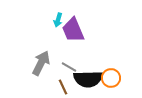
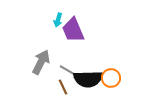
gray arrow: moved 1 px up
gray line: moved 2 px left, 3 px down
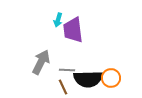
purple trapezoid: rotated 16 degrees clockwise
gray line: rotated 28 degrees counterclockwise
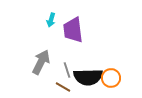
cyan arrow: moved 7 px left
gray line: rotated 70 degrees clockwise
black semicircle: moved 2 px up
brown line: rotated 35 degrees counterclockwise
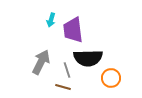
black semicircle: moved 19 px up
brown line: rotated 14 degrees counterclockwise
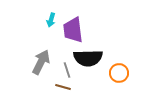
orange circle: moved 8 px right, 5 px up
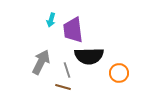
black semicircle: moved 1 px right, 2 px up
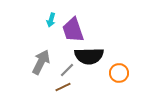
purple trapezoid: rotated 12 degrees counterclockwise
gray line: rotated 63 degrees clockwise
brown line: rotated 42 degrees counterclockwise
